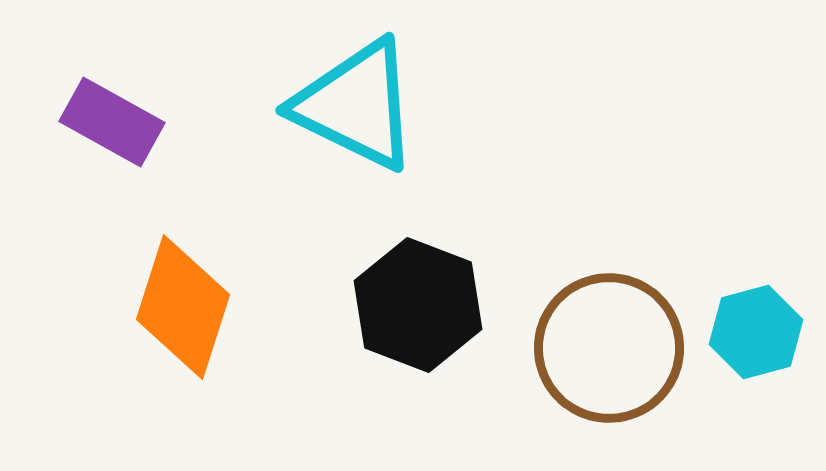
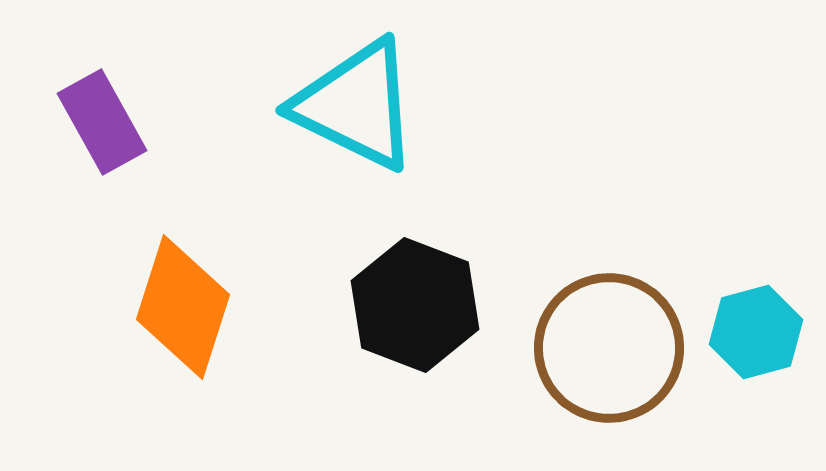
purple rectangle: moved 10 px left; rotated 32 degrees clockwise
black hexagon: moved 3 px left
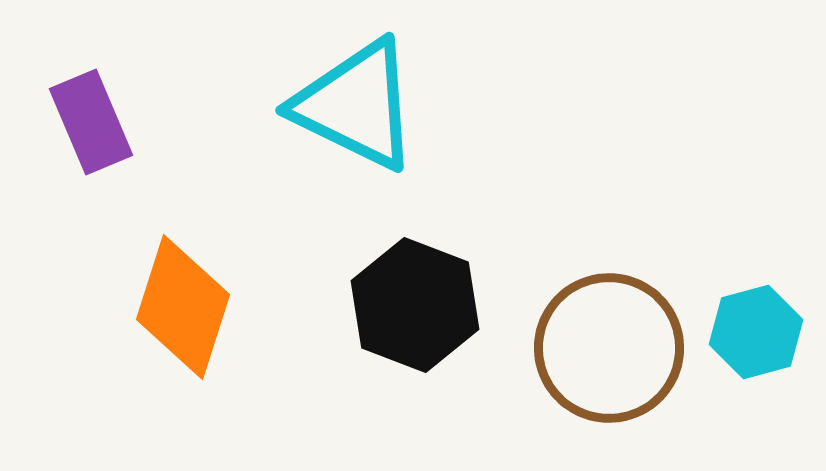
purple rectangle: moved 11 px left; rotated 6 degrees clockwise
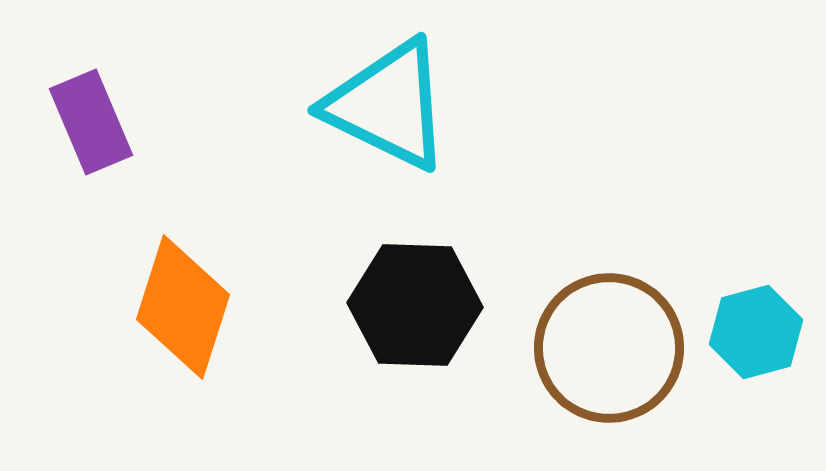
cyan triangle: moved 32 px right
black hexagon: rotated 19 degrees counterclockwise
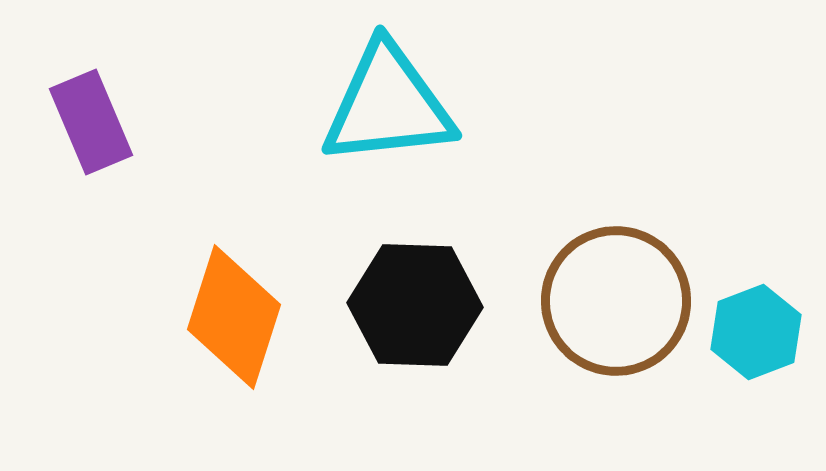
cyan triangle: rotated 32 degrees counterclockwise
orange diamond: moved 51 px right, 10 px down
cyan hexagon: rotated 6 degrees counterclockwise
brown circle: moved 7 px right, 47 px up
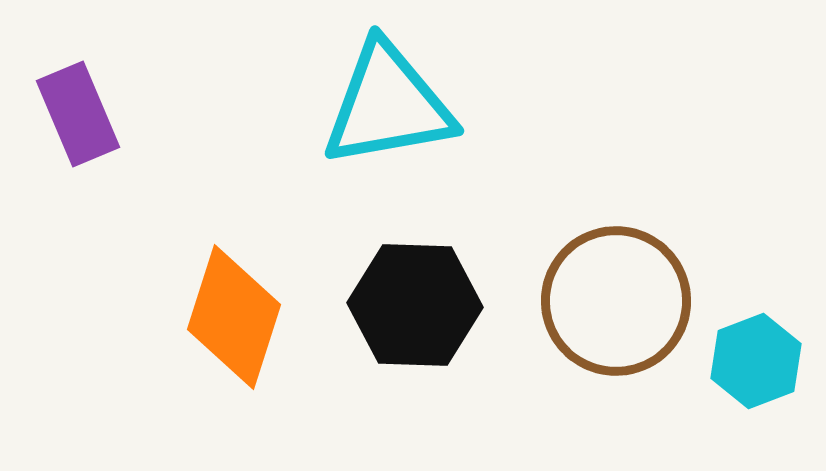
cyan triangle: rotated 4 degrees counterclockwise
purple rectangle: moved 13 px left, 8 px up
cyan hexagon: moved 29 px down
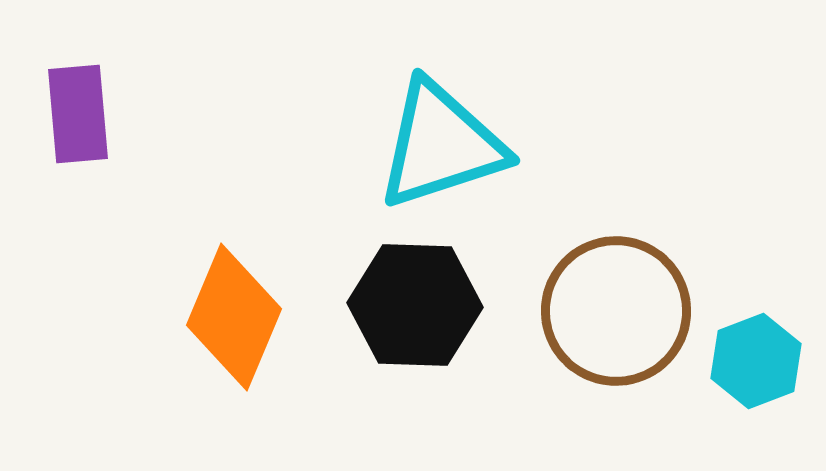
cyan triangle: moved 53 px right, 40 px down; rotated 8 degrees counterclockwise
purple rectangle: rotated 18 degrees clockwise
brown circle: moved 10 px down
orange diamond: rotated 5 degrees clockwise
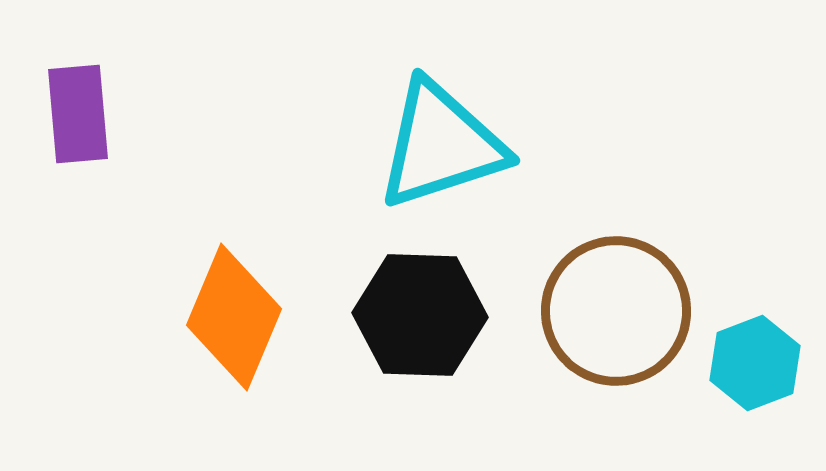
black hexagon: moved 5 px right, 10 px down
cyan hexagon: moved 1 px left, 2 px down
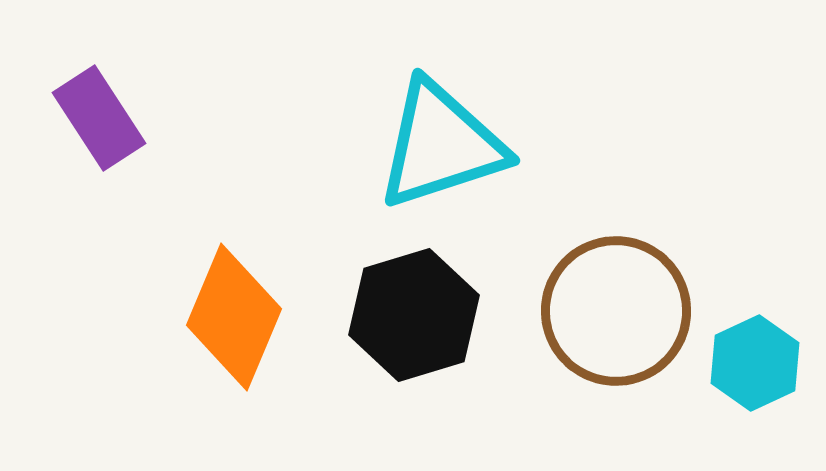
purple rectangle: moved 21 px right, 4 px down; rotated 28 degrees counterclockwise
black hexagon: moved 6 px left; rotated 19 degrees counterclockwise
cyan hexagon: rotated 4 degrees counterclockwise
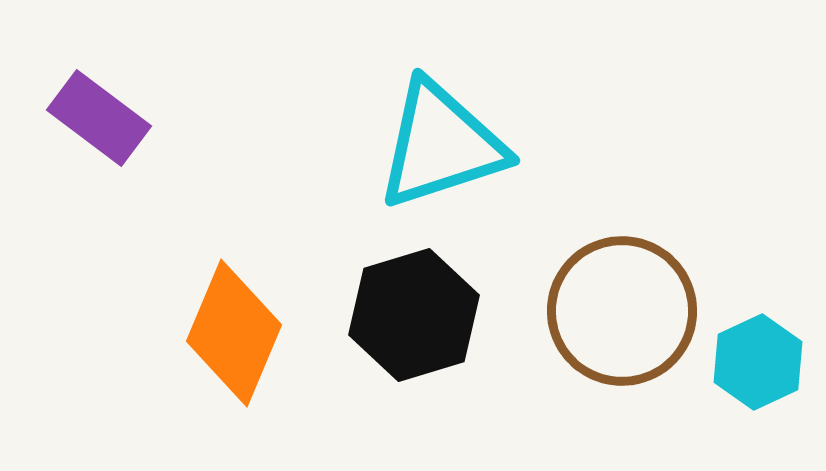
purple rectangle: rotated 20 degrees counterclockwise
brown circle: moved 6 px right
orange diamond: moved 16 px down
cyan hexagon: moved 3 px right, 1 px up
